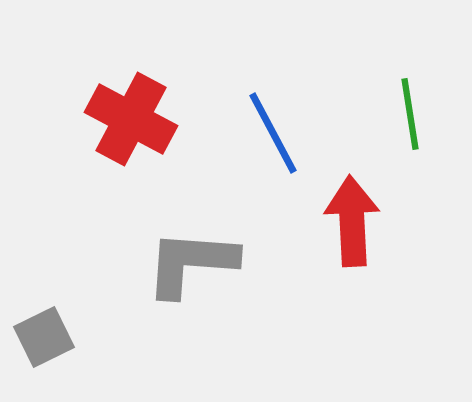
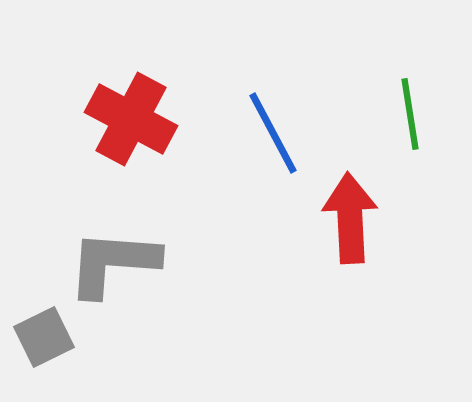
red arrow: moved 2 px left, 3 px up
gray L-shape: moved 78 px left
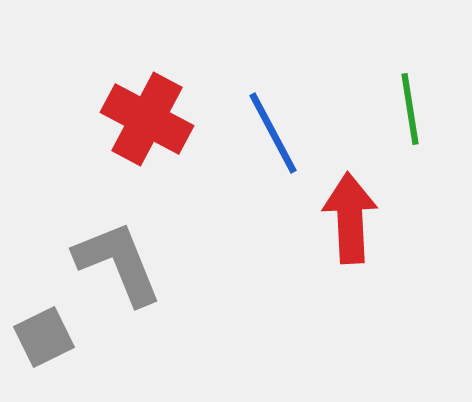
green line: moved 5 px up
red cross: moved 16 px right
gray L-shape: moved 5 px right; rotated 64 degrees clockwise
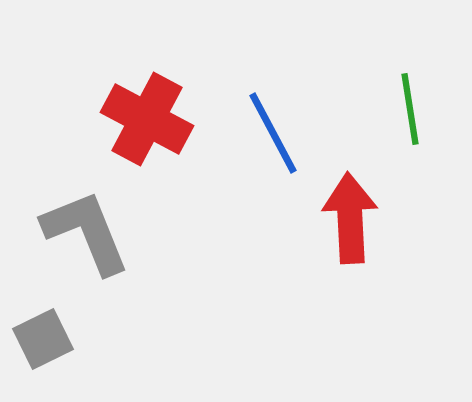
gray L-shape: moved 32 px left, 31 px up
gray square: moved 1 px left, 2 px down
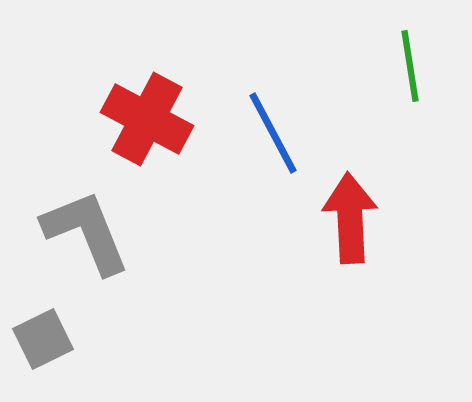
green line: moved 43 px up
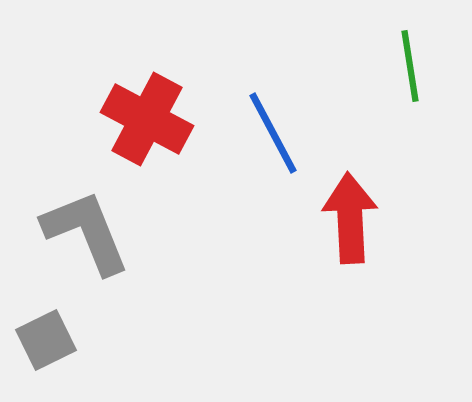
gray square: moved 3 px right, 1 px down
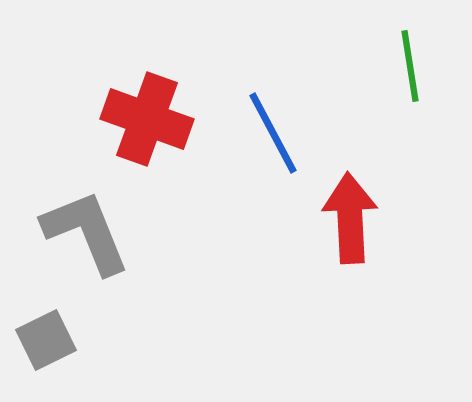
red cross: rotated 8 degrees counterclockwise
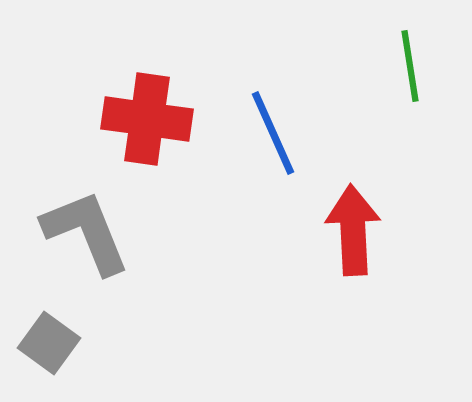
red cross: rotated 12 degrees counterclockwise
blue line: rotated 4 degrees clockwise
red arrow: moved 3 px right, 12 px down
gray square: moved 3 px right, 3 px down; rotated 28 degrees counterclockwise
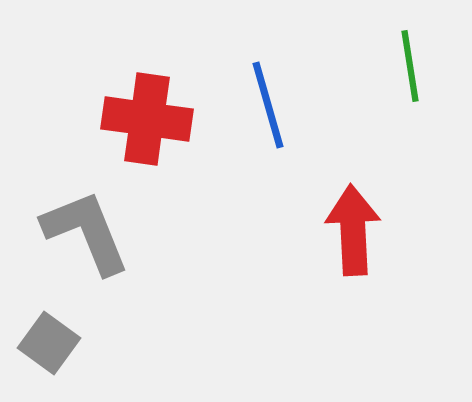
blue line: moved 5 px left, 28 px up; rotated 8 degrees clockwise
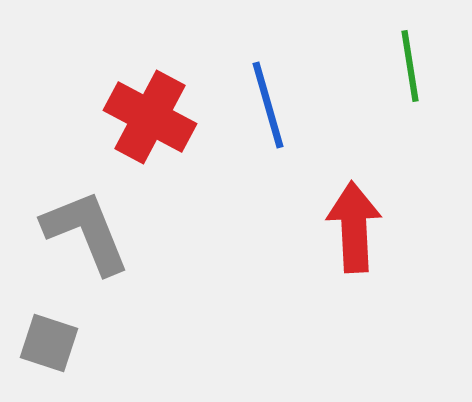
red cross: moved 3 px right, 2 px up; rotated 20 degrees clockwise
red arrow: moved 1 px right, 3 px up
gray square: rotated 18 degrees counterclockwise
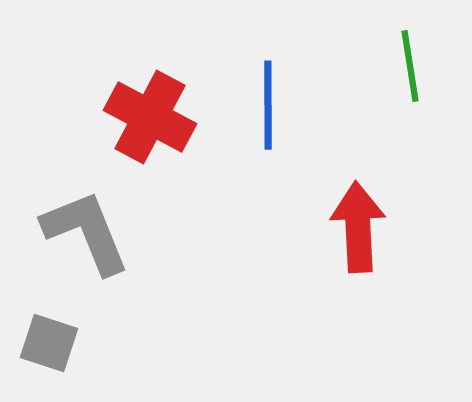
blue line: rotated 16 degrees clockwise
red arrow: moved 4 px right
